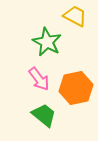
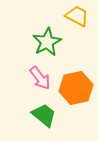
yellow trapezoid: moved 2 px right
green star: rotated 16 degrees clockwise
pink arrow: moved 1 px right, 1 px up
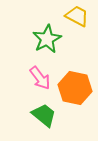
green star: moved 3 px up
orange hexagon: moved 1 px left; rotated 24 degrees clockwise
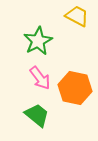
green star: moved 9 px left, 2 px down
green trapezoid: moved 7 px left
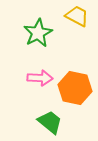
green star: moved 8 px up
pink arrow: rotated 50 degrees counterclockwise
green trapezoid: moved 13 px right, 7 px down
